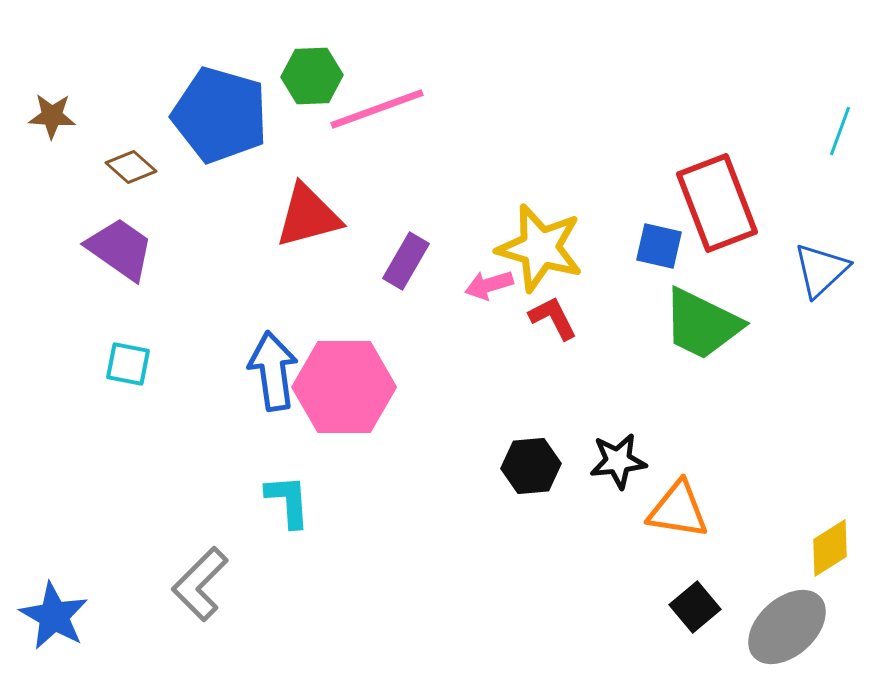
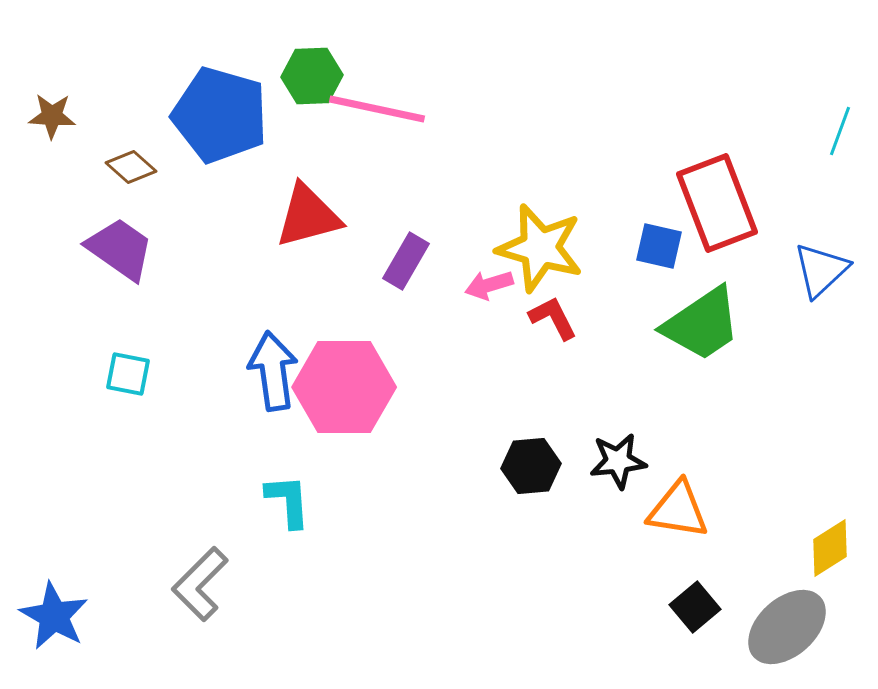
pink line: rotated 32 degrees clockwise
green trapezoid: rotated 60 degrees counterclockwise
cyan square: moved 10 px down
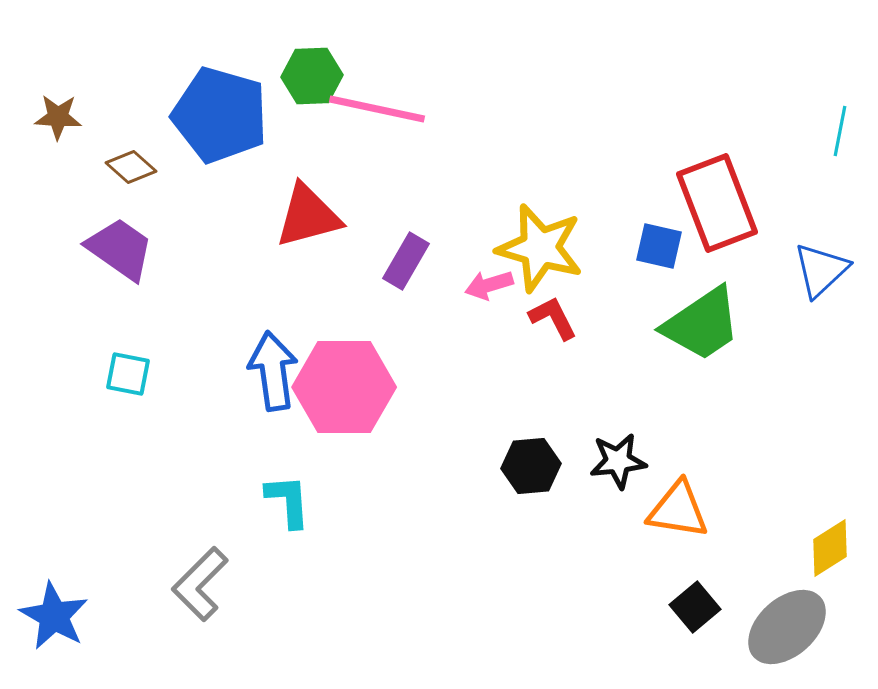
brown star: moved 6 px right, 1 px down
cyan line: rotated 9 degrees counterclockwise
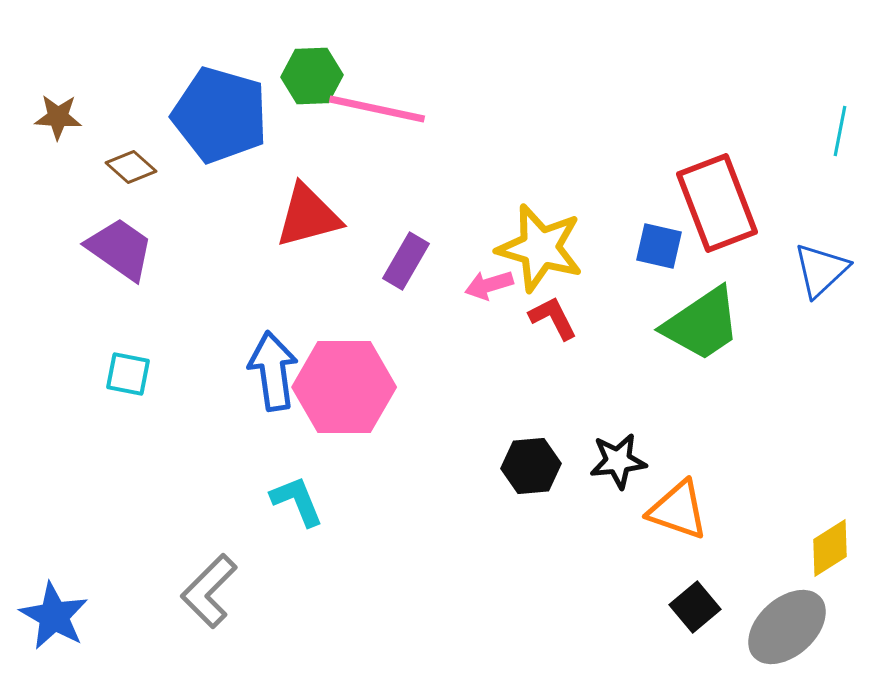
cyan L-shape: moved 9 px right; rotated 18 degrees counterclockwise
orange triangle: rotated 10 degrees clockwise
gray L-shape: moved 9 px right, 7 px down
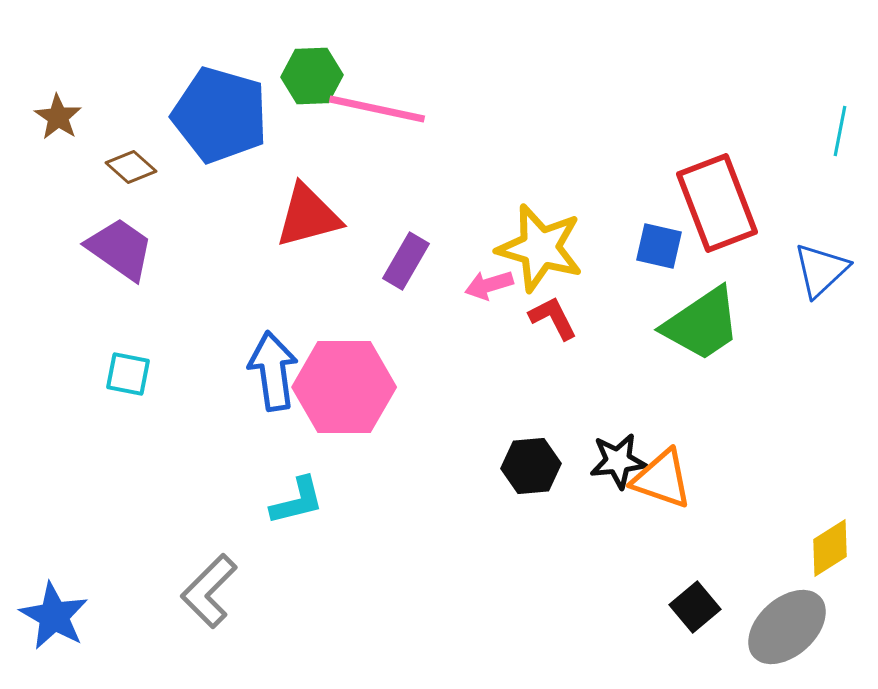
brown star: rotated 30 degrees clockwise
cyan L-shape: rotated 98 degrees clockwise
orange triangle: moved 16 px left, 31 px up
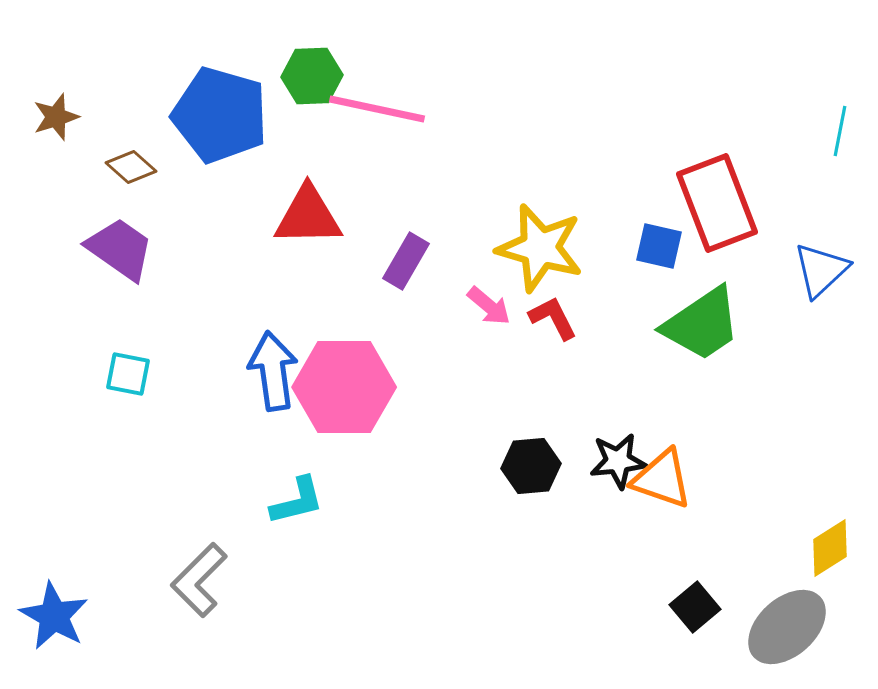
brown star: moved 2 px left; rotated 21 degrees clockwise
red triangle: rotated 14 degrees clockwise
pink arrow: moved 21 px down; rotated 123 degrees counterclockwise
gray L-shape: moved 10 px left, 11 px up
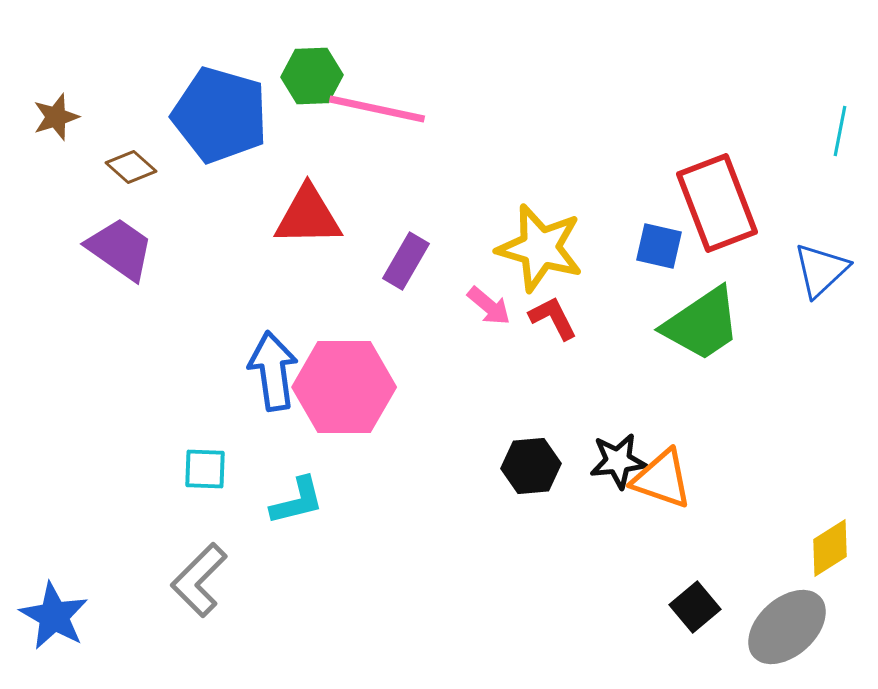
cyan square: moved 77 px right, 95 px down; rotated 9 degrees counterclockwise
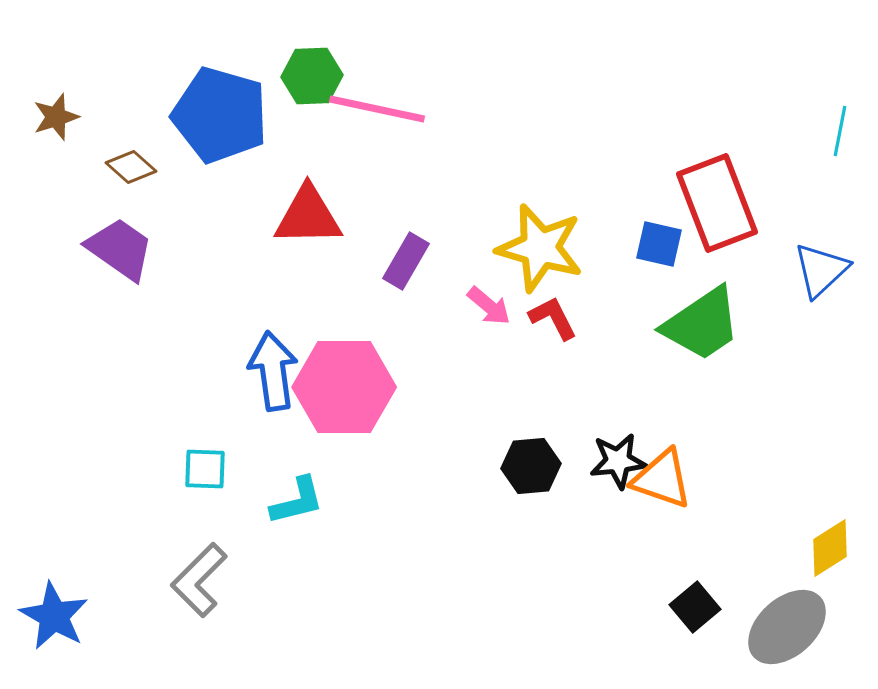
blue square: moved 2 px up
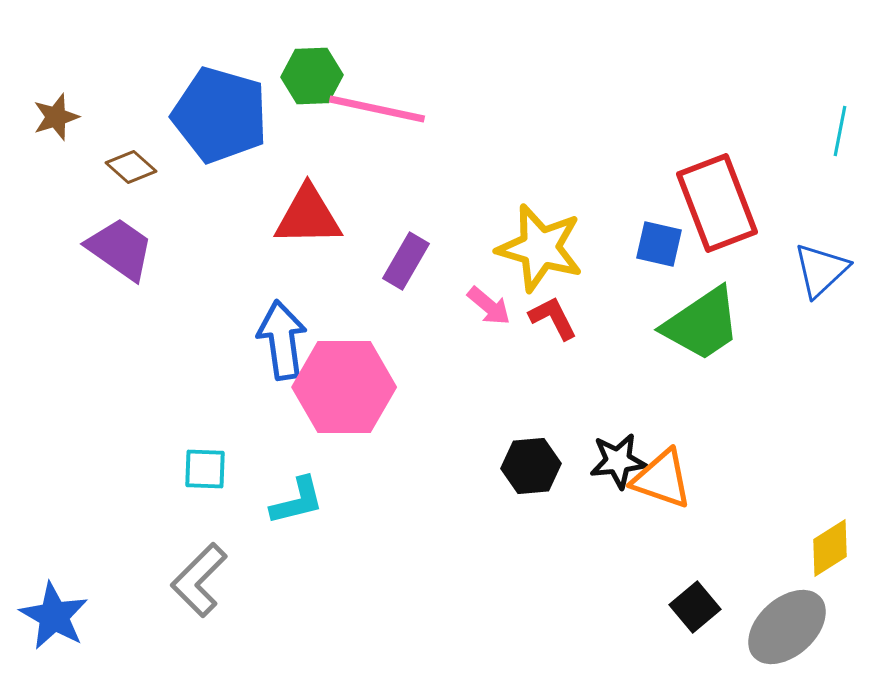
blue arrow: moved 9 px right, 31 px up
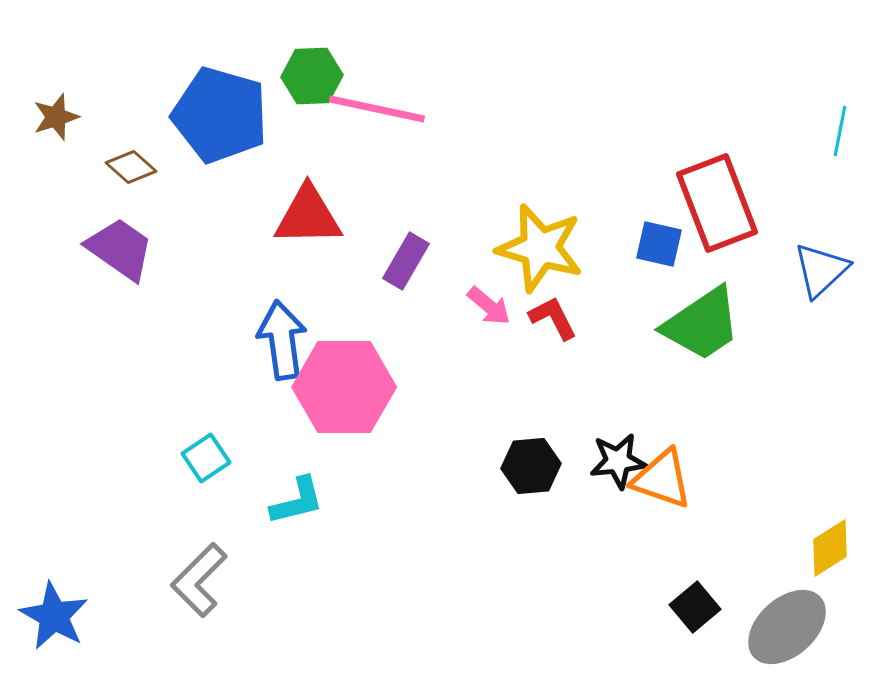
cyan square: moved 1 px right, 11 px up; rotated 36 degrees counterclockwise
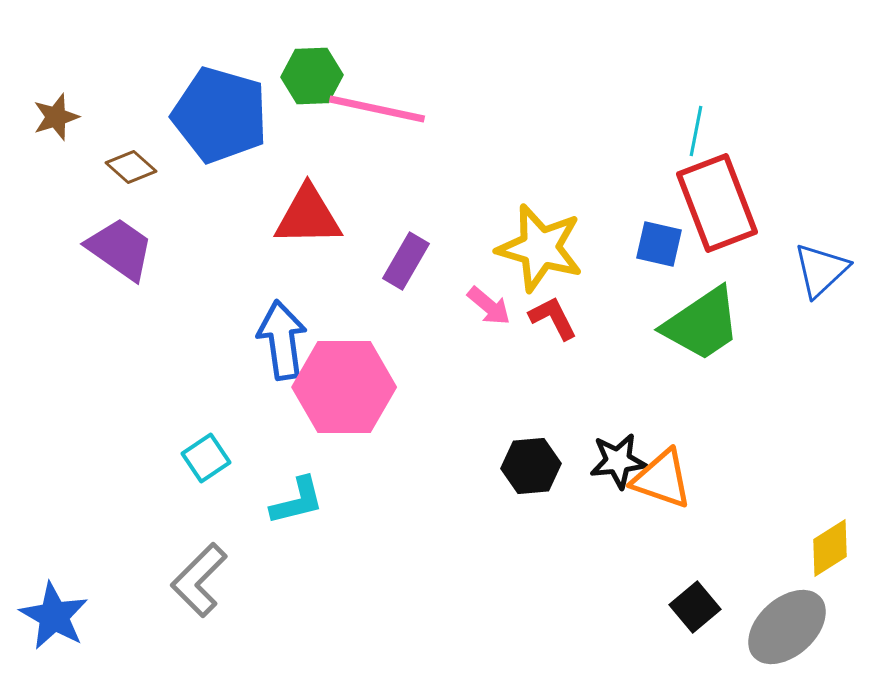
cyan line: moved 144 px left
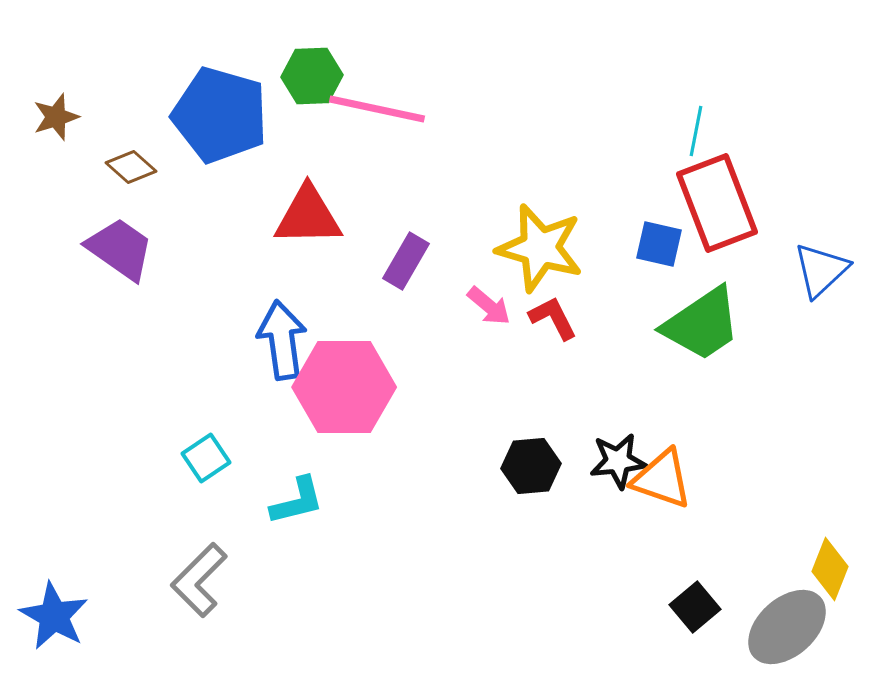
yellow diamond: moved 21 px down; rotated 36 degrees counterclockwise
